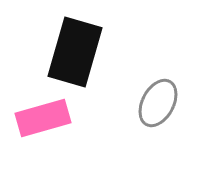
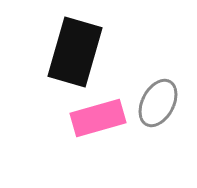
pink rectangle: moved 55 px right
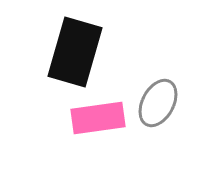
pink rectangle: rotated 8 degrees clockwise
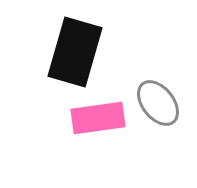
gray ellipse: rotated 66 degrees counterclockwise
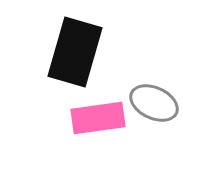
gray ellipse: moved 4 px left; rotated 27 degrees counterclockwise
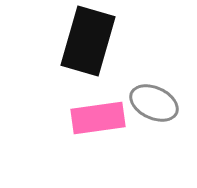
black rectangle: moved 13 px right, 11 px up
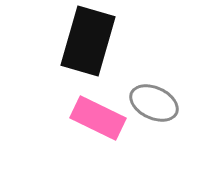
pink rectangle: rotated 34 degrees clockwise
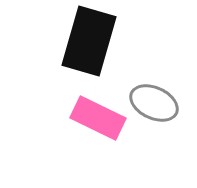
black rectangle: moved 1 px right
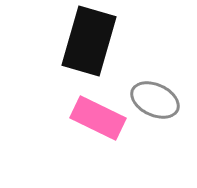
gray ellipse: moved 1 px right, 3 px up
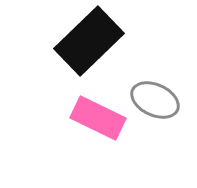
black rectangle: rotated 30 degrees clockwise
